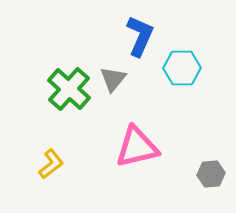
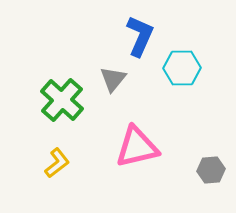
green cross: moved 7 px left, 11 px down
yellow L-shape: moved 6 px right, 1 px up
gray hexagon: moved 4 px up
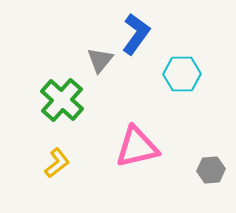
blue L-shape: moved 4 px left, 2 px up; rotated 12 degrees clockwise
cyan hexagon: moved 6 px down
gray triangle: moved 13 px left, 19 px up
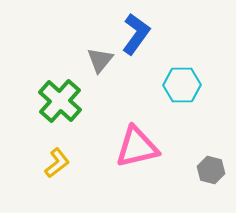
cyan hexagon: moved 11 px down
green cross: moved 2 px left, 1 px down
gray hexagon: rotated 20 degrees clockwise
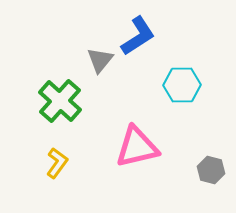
blue L-shape: moved 2 px right, 2 px down; rotated 21 degrees clockwise
yellow L-shape: rotated 16 degrees counterclockwise
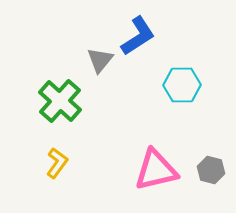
pink triangle: moved 19 px right, 23 px down
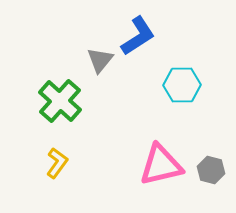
pink triangle: moved 5 px right, 5 px up
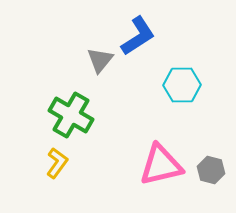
green cross: moved 11 px right, 14 px down; rotated 12 degrees counterclockwise
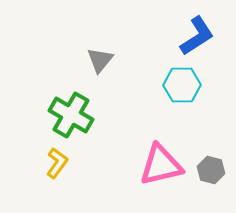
blue L-shape: moved 59 px right
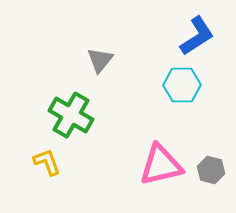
yellow L-shape: moved 10 px left, 1 px up; rotated 56 degrees counterclockwise
